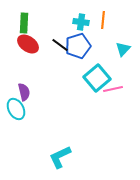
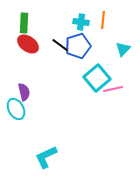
cyan L-shape: moved 14 px left
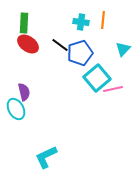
blue pentagon: moved 2 px right, 7 px down
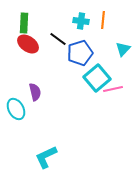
cyan cross: moved 1 px up
black line: moved 2 px left, 6 px up
purple semicircle: moved 11 px right
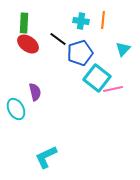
cyan square: rotated 12 degrees counterclockwise
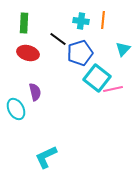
red ellipse: moved 9 px down; rotated 20 degrees counterclockwise
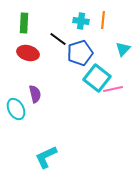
purple semicircle: moved 2 px down
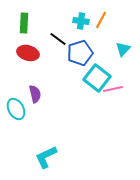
orange line: moved 2 px left; rotated 24 degrees clockwise
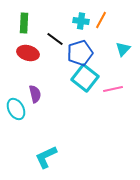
black line: moved 3 px left
cyan square: moved 12 px left
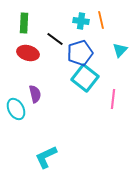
orange line: rotated 42 degrees counterclockwise
cyan triangle: moved 3 px left, 1 px down
pink line: moved 10 px down; rotated 72 degrees counterclockwise
